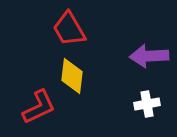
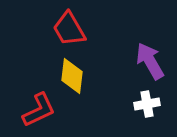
purple arrow: moved 1 px right, 5 px down; rotated 63 degrees clockwise
red L-shape: moved 3 px down
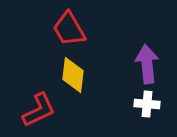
purple arrow: moved 3 px left, 3 px down; rotated 24 degrees clockwise
yellow diamond: moved 1 px right, 1 px up
white cross: rotated 15 degrees clockwise
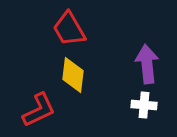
white cross: moved 3 px left, 1 px down
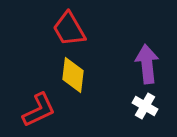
white cross: moved 1 px right, 1 px down; rotated 25 degrees clockwise
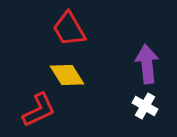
yellow diamond: moved 6 px left; rotated 39 degrees counterclockwise
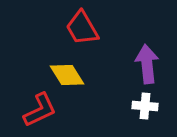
red trapezoid: moved 13 px right, 1 px up
white cross: rotated 25 degrees counterclockwise
red L-shape: moved 1 px right
